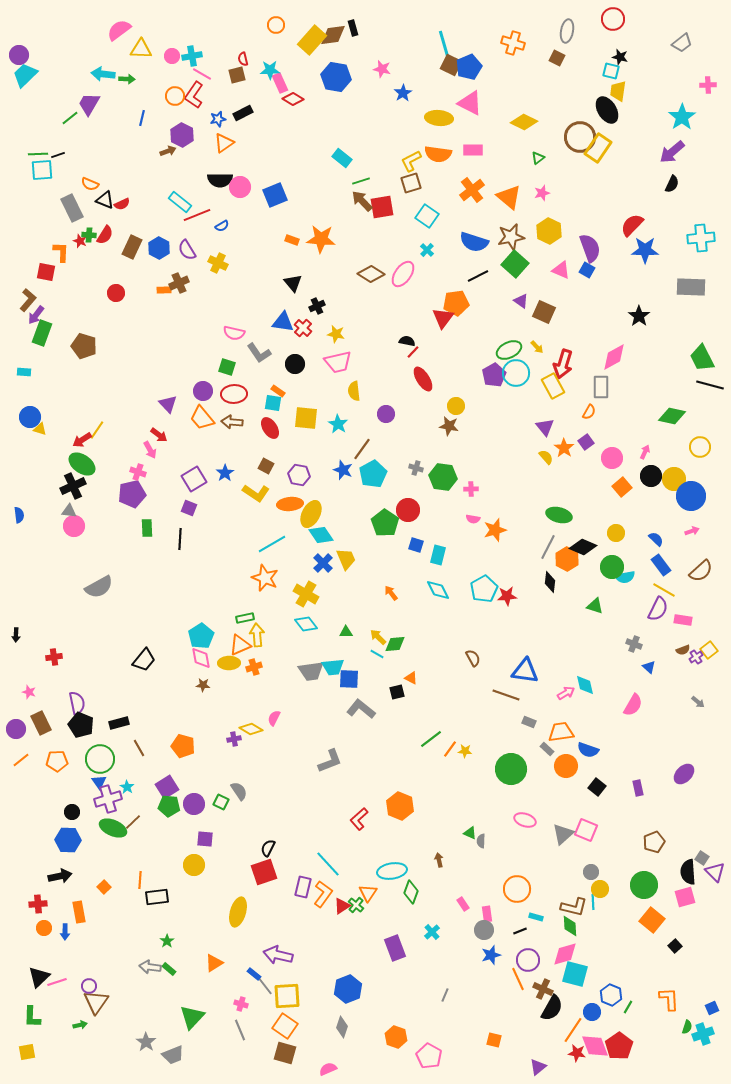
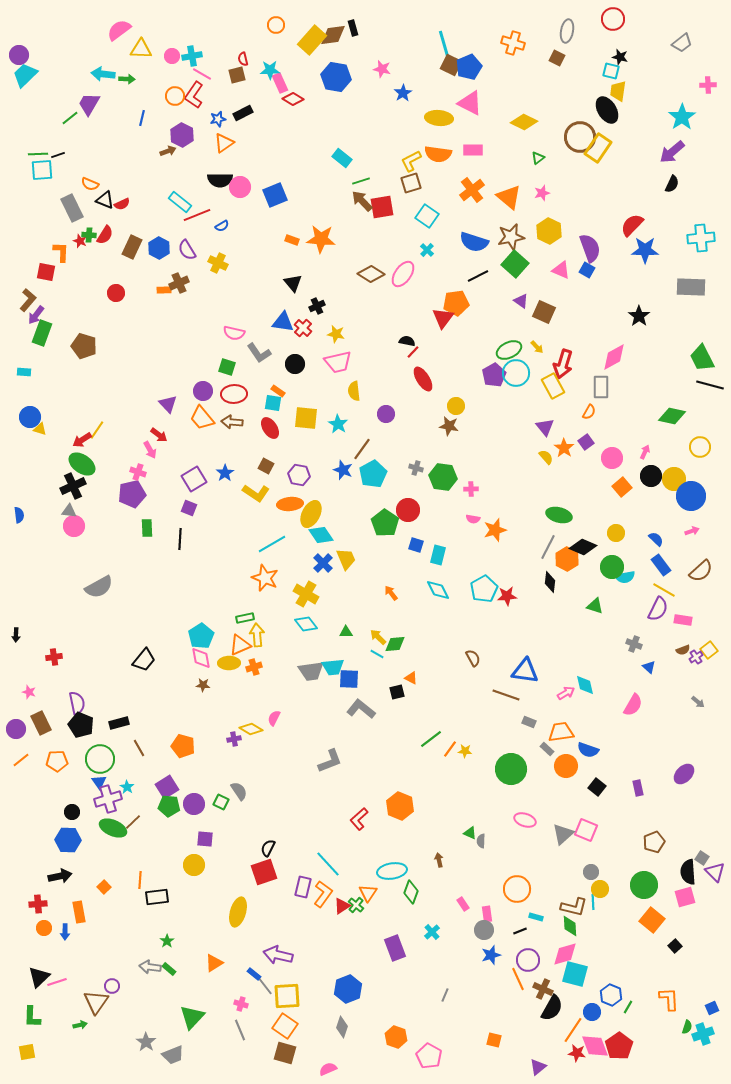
purple circle at (89, 986): moved 23 px right
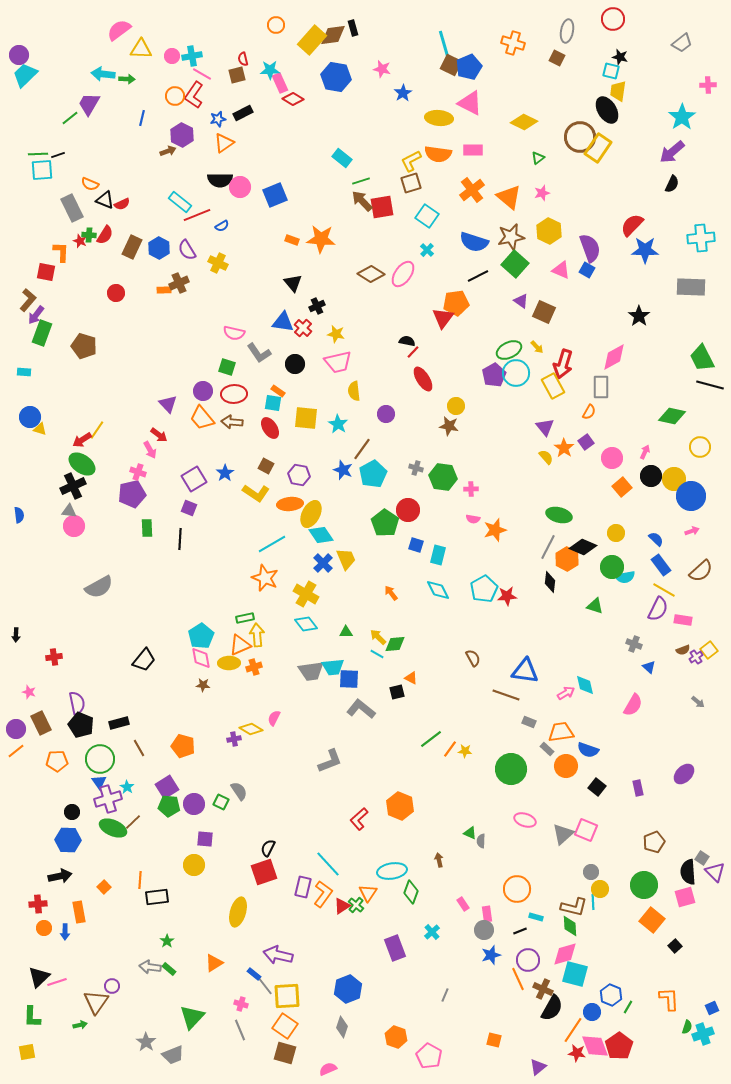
orange line at (21, 760): moved 5 px left, 9 px up
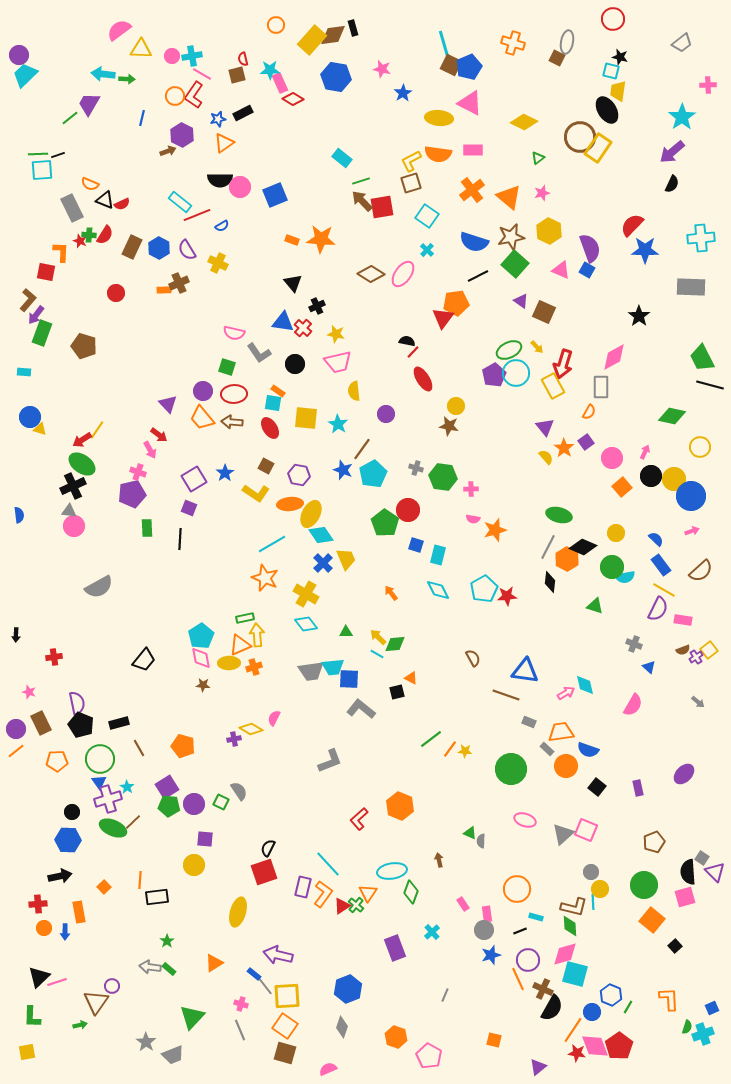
gray ellipse at (567, 31): moved 11 px down
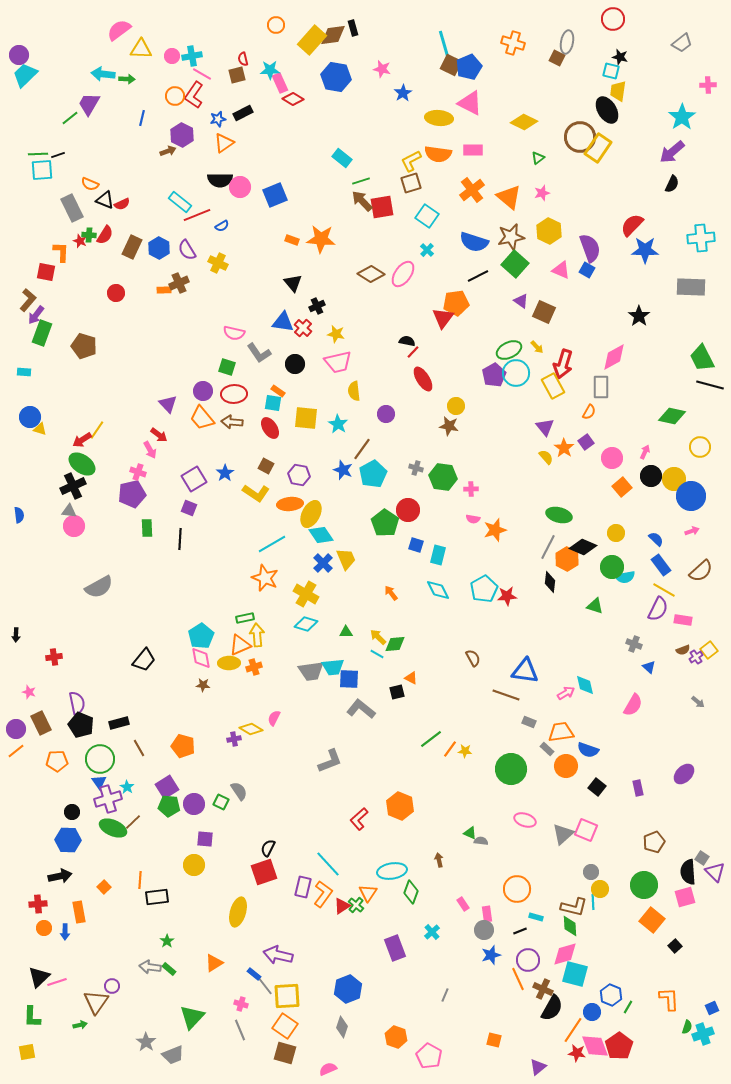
cyan diamond at (306, 624): rotated 35 degrees counterclockwise
gray semicircle at (481, 841): rotated 96 degrees clockwise
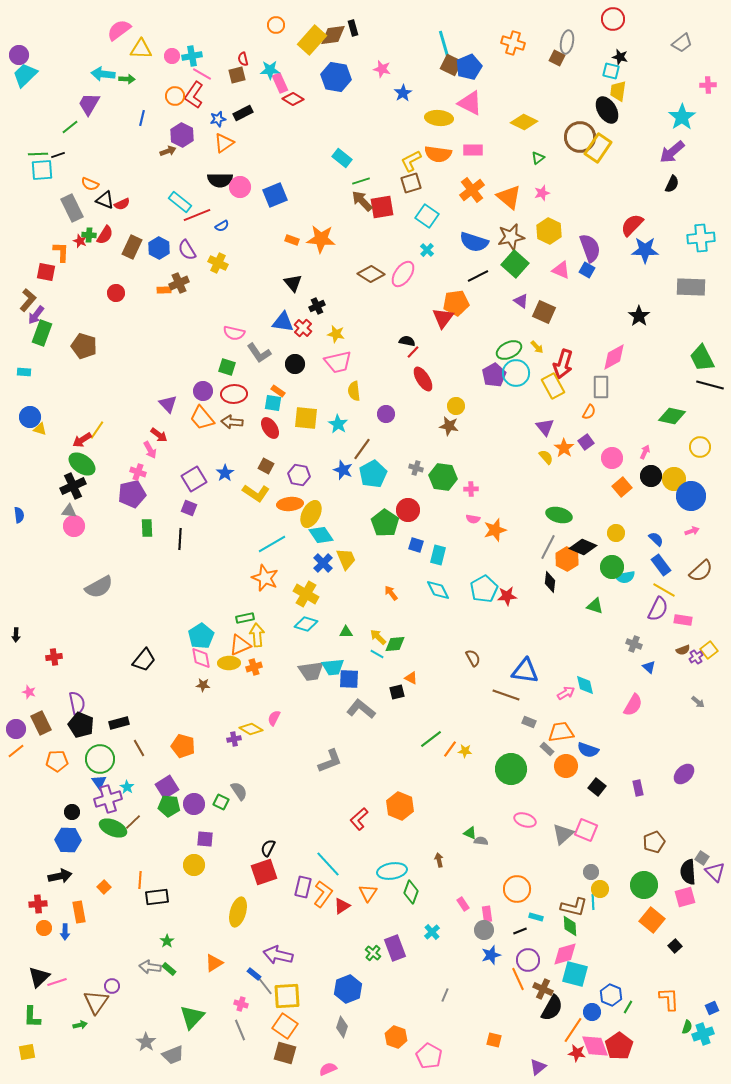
green line at (70, 118): moved 9 px down
green cross at (356, 905): moved 17 px right, 48 px down
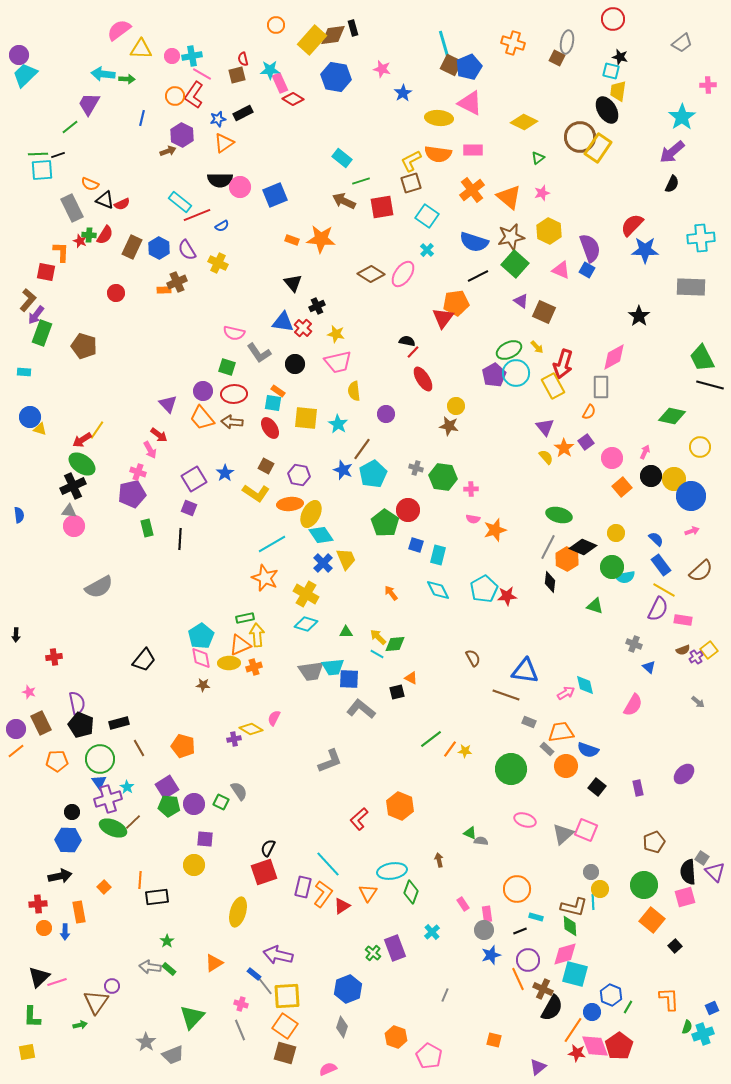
brown arrow at (362, 201): moved 18 px left; rotated 20 degrees counterclockwise
brown cross at (179, 283): moved 2 px left, 1 px up
green rectangle at (147, 528): rotated 12 degrees counterclockwise
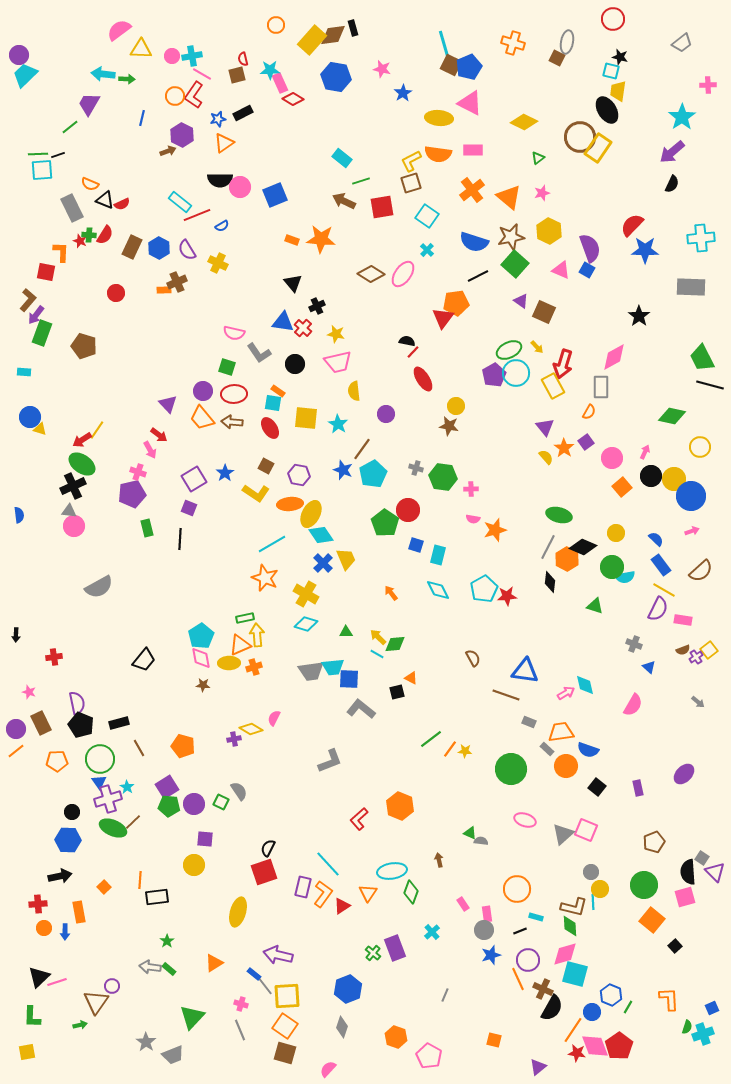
pink semicircle at (328, 1069): rotated 24 degrees counterclockwise
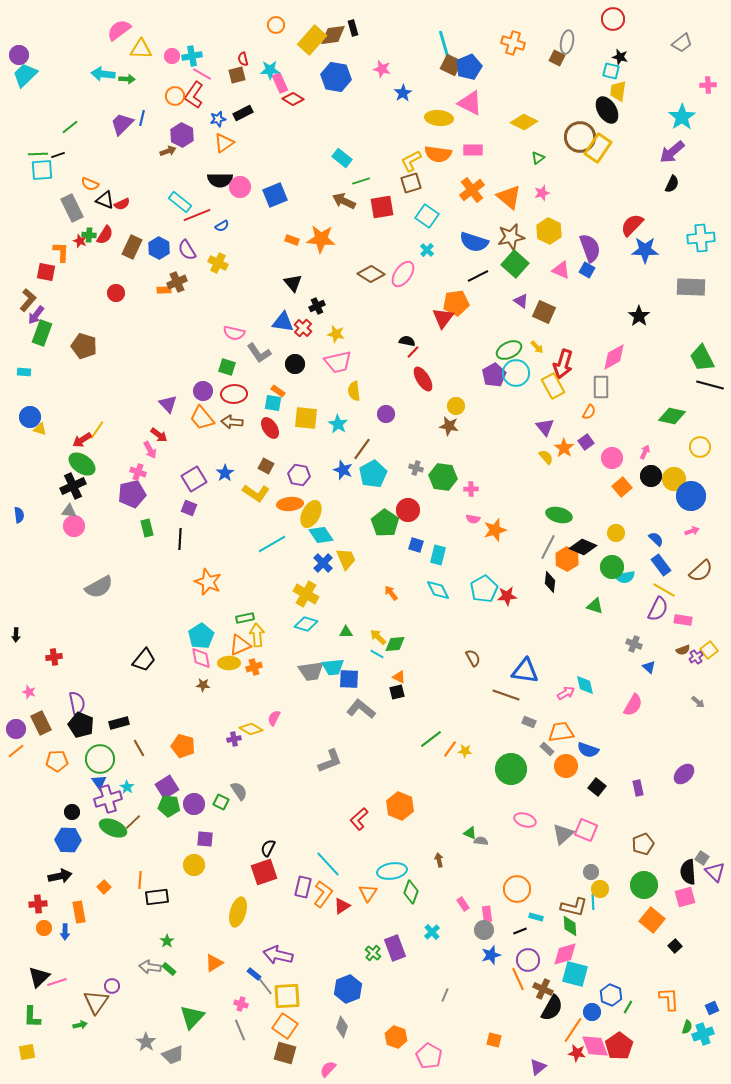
purple trapezoid at (89, 104): moved 33 px right, 20 px down; rotated 15 degrees clockwise
orange star at (265, 578): moved 57 px left, 4 px down
orange triangle at (411, 678): moved 12 px left, 1 px up
brown pentagon at (654, 842): moved 11 px left, 2 px down
